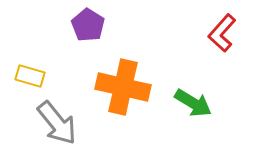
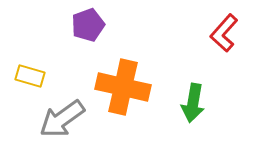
purple pentagon: rotated 20 degrees clockwise
red L-shape: moved 2 px right
green arrow: rotated 69 degrees clockwise
gray arrow: moved 5 px right, 4 px up; rotated 93 degrees clockwise
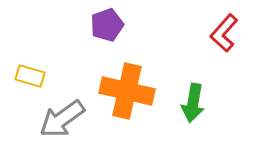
purple pentagon: moved 19 px right
orange cross: moved 4 px right, 4 px down
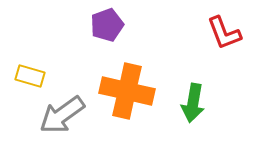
red L-shape: rotated 63 degrees counterclockwise
gray arrow: moved 4 px up
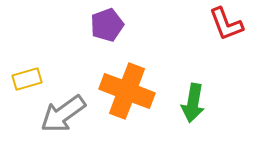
red L-shape: moved 2 px right, 9 px up
yellow rectangle: moved 3 px left, 3 px down; rotated 32 degrees counterclockwise
orange cross: rotated 8 degrees clockwise
gray arrow: moved 1 px right, 1 px up
